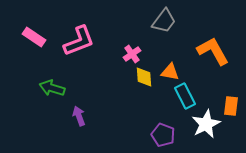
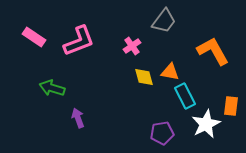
pink cross: moved 8 px up
yellow diamond: rotated 10 degrees counterclockwise
purple arrow: moved 1 px left, 2 px down
purple pentagon: moved 1 px left, 2 px up; rotated 30 degrees counterclockwise
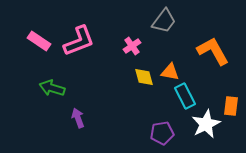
pink rectangle: moved 5 px right, 4 px down
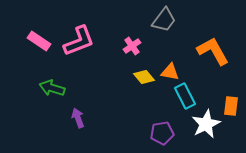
gray trapezoid: moved 1 px up
yellow diamond: rotated 25 degrees counterclockwise
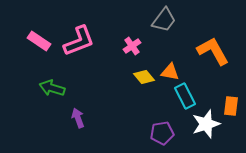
white star: rotated 8 degrees clockwise
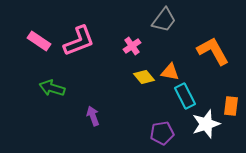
purple arrow: moved 15 px right, 2 px up
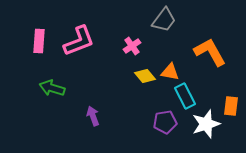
pink rectangle: rotated 60 degrees clockwise
orange L-shape: moved 3 px left, 1 px down
yellow diamond: moved 1 px right, 1 px up
purple pentagon: moved 3 px right, 11 px up
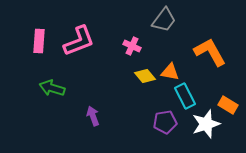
pink cross: rotated 30 degrees counterclockwise
orange rectangle: moved 3 px left, 1 px up; rotated 66 degrees counterclockwise
